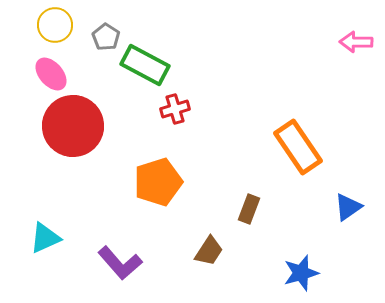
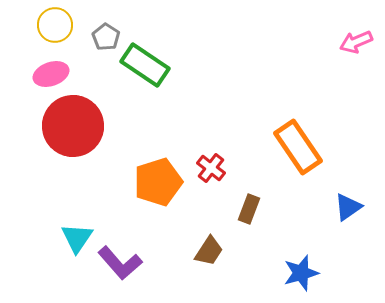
pink arrow: rotated 24 degrees counterclockwise
green rectangle: rotated 6 degrees clockwise
pink ellipse: rotated 68 degrees counterclockwise
red cross: moved 36 px right, 59 px down; rotated 36 degrees counterclockwise
cyan triangle: moved 32 px right; rotated 32 degrees counterclockwise
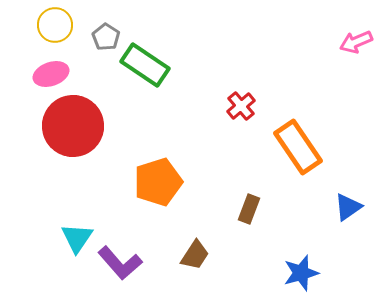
red cross: moved 30 px right, 62 px up; rotated 12 degrees clockwise
brown trapezoid: moved 14 px left, 4 px down
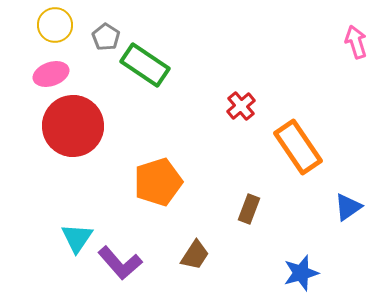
pink arrow: rotated 96 degrees clockwise
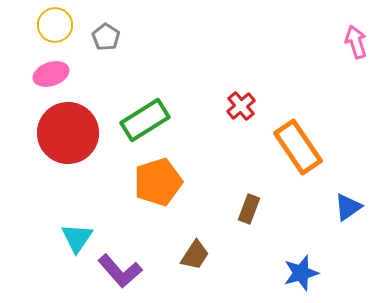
green rectangle: moved 55 px down; rotated 66 degrees counterclockwise
red circle: moved 5 px left, 7 px down
purple L-shape: moved 8 px down
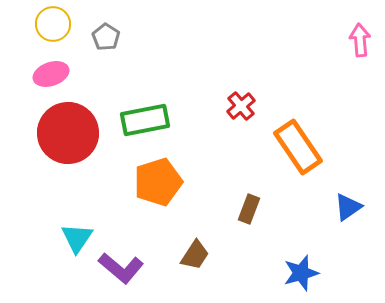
yellow circle: moved 2 px left, 1 px up
pink arrow: moved 4 px right, 2 px up; rotated 12 degrees clockwise
green rectangle: rotated 21 degrees clockwise
purple L-shape: moved 1 px right, 3 px up; rotated 9 degrees counterclockwise
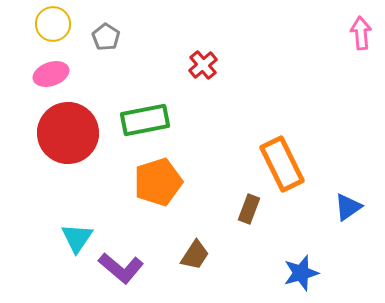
pink arrow: moved 1 px right, 7 px up
red cross: moved 38 px left, 41 px up
orange rectangle: moved 16 px left, 17 px down; rotated 8 degrees clockwise
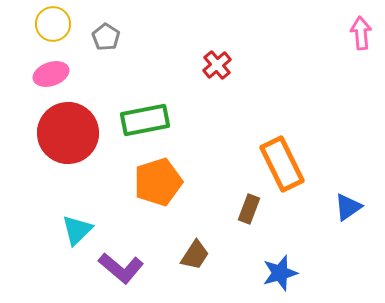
red cross: moved 14 px right
cyan triangle: moved 8 px up; rotated 12 degrees clockwise
blue star: moved 21 px left
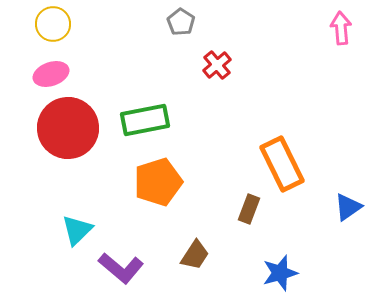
pink arrow: moved 20 px left, 5 px up
gray pentagon: moved 75 px right, 15 px up
red circle: moved 5 px up
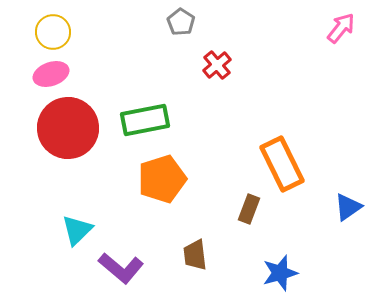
yellow circle: moved 8 px down
pink arrow: rotated 44 degrees clockwise
orange pentagon: moved 4 px right, 3 px up
brown trapezoid: rotated 140 degrees clockwise
